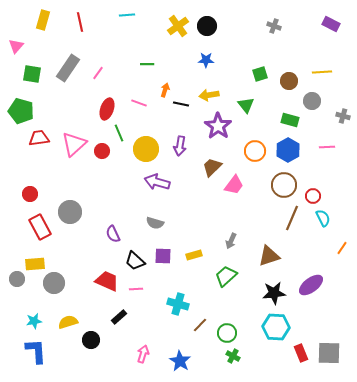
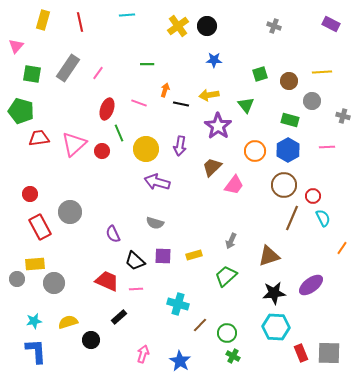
blue star at (206, 60): moved 8 px right
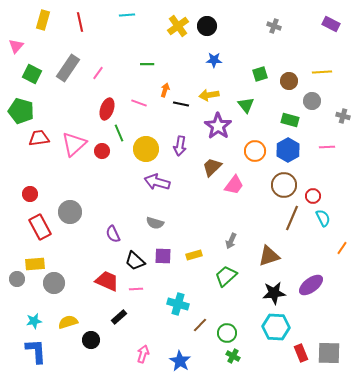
green square at (32, 74): rotated 18 degrees clockwise
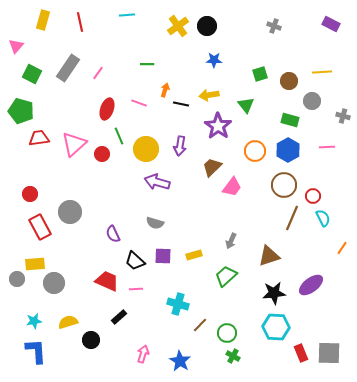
green line at (119, 133): moved 3 px down
red circle at (102, 151): moved 3 px down
pink trapezoid at (234, 185): moved 2 px left, 2 px down
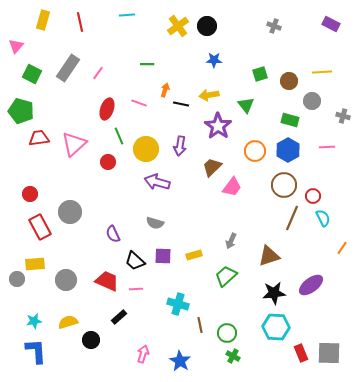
red circle at (102, 154): moved 6 px right, 8 px down
gray circle at (54, 283): moved 12 px right, 3 px up
brown line at (200, 325): rotated 56 degrees counterclockwise
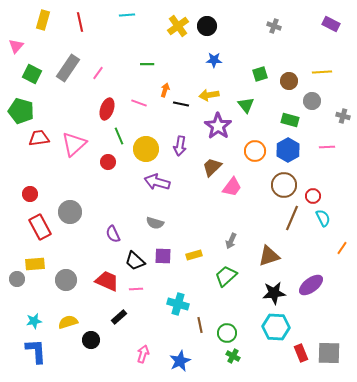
blue star at (180, 361): rotated 15 degrees clockwise
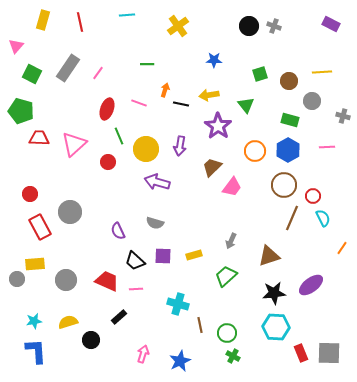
black circle at (207, 26): moved 42 px right
red trapezoid at (39, 138): rotated 10 degrees clockwise
purple semicircle at (113, 234): moved 5 px right, 3 px up
